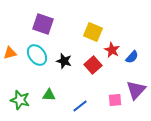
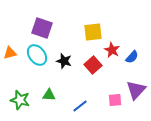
purple square: moved 1 px left, 4 px down
yellow square: rotated 30 degrees counterclockwise
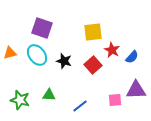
purple triangle: rotated 45 degrees clockwise
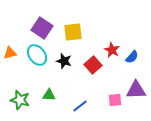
purple square: rotated 15 degrees clockwise
yellow square: moved 20 px left
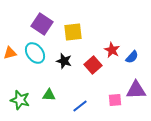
purple square: moved 4 px up
cyan ellipse: moved 2 px left, 2 px up
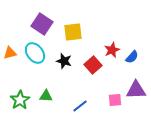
red star: rotated 21 degrees clockwise
green triangle: moved 3 px left, 1 px down
green star: rotated 24 degrees clockwise
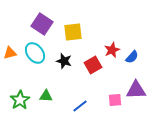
red square: rotated 12 degrees clockwise
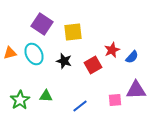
cyan ellipse: moved 1 px left, 1 px down; rotated 10 degrees clockwise
